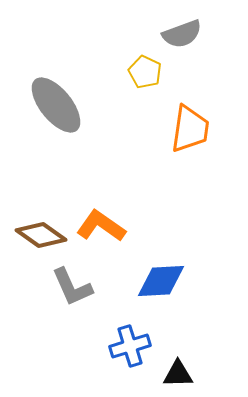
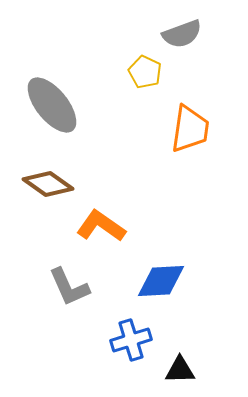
gray ellipse: moved 4 px left
brown diamond: moved 7 px right, 51 px up
gray L-shape: moved 3 px left
blue cross: moved 1 px right, 6 px up
black triangle: moved 2 px right, 4 px up
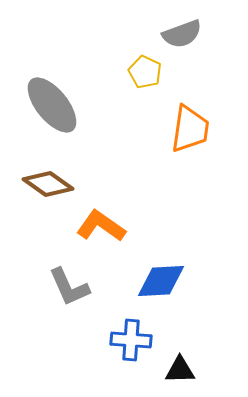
blue cross: rotated 21 degrees clockwise
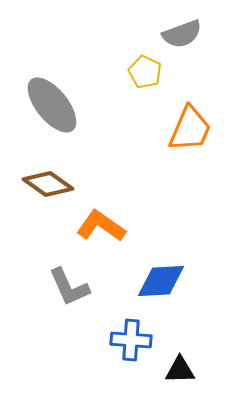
orange trapezoid: rotated 15 degrees clockwise
